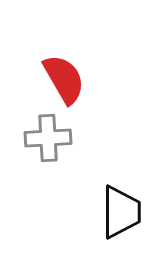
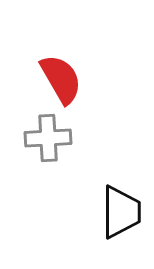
red semicircle: moved 3 px left
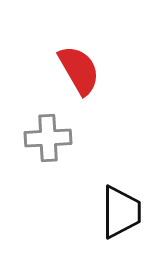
red semicircle: moved 18 px right, 9 px up
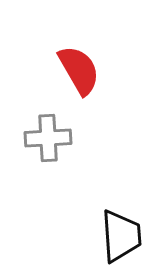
black trapezoid: moved 24 px down; rotated 4 degrees counterclockwise
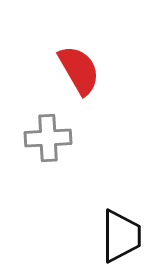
black trapezoid: rotated 4 degrees clockwise
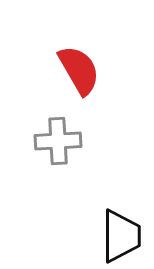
gray cross: moved 10 px right, 3 px down
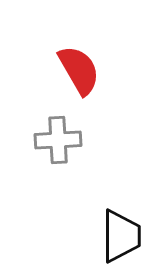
gray cross: moved 1 px up
